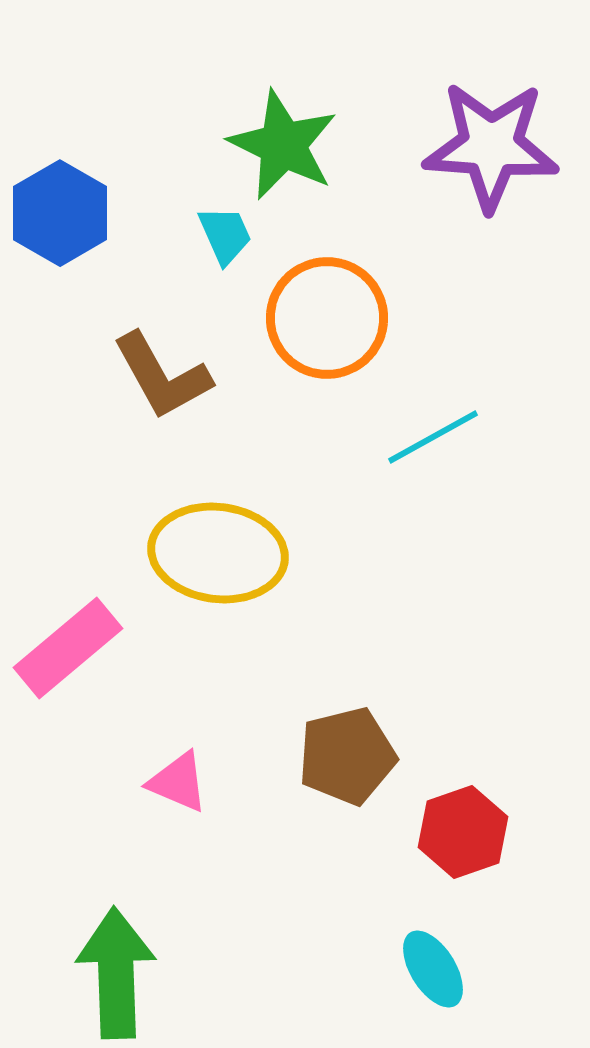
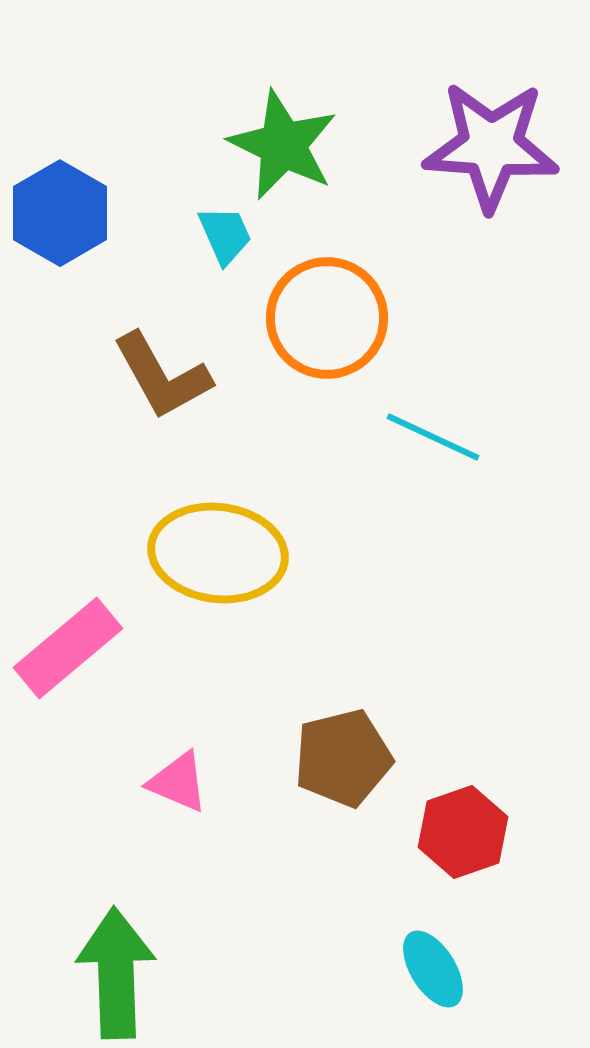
cyan line: rotated 54 degrees clockwise
brown pentagon: moved 4 px left, 2 px down
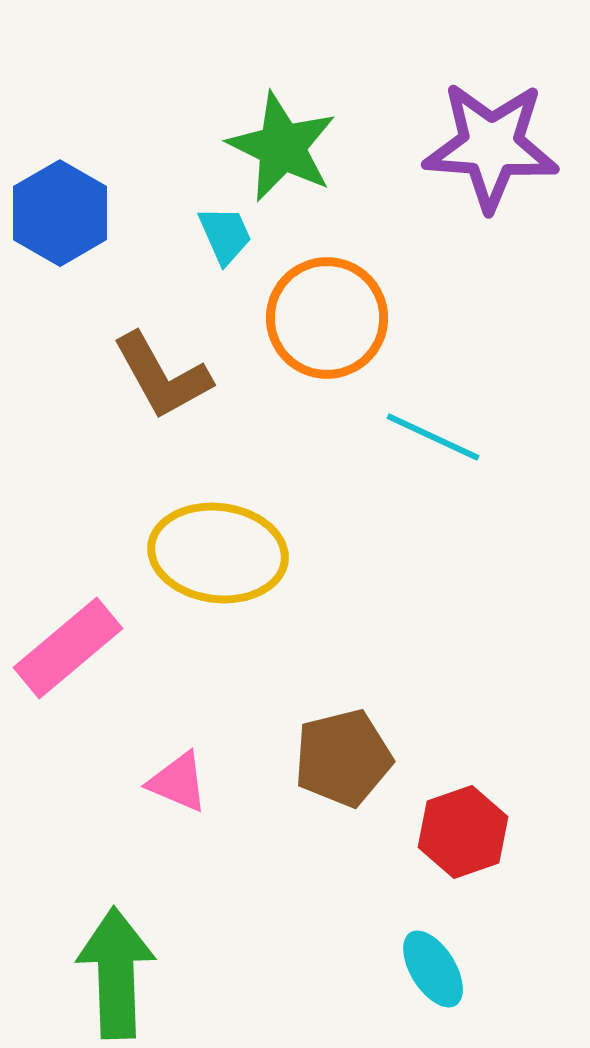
green star: moved 1 px left, 2 px down
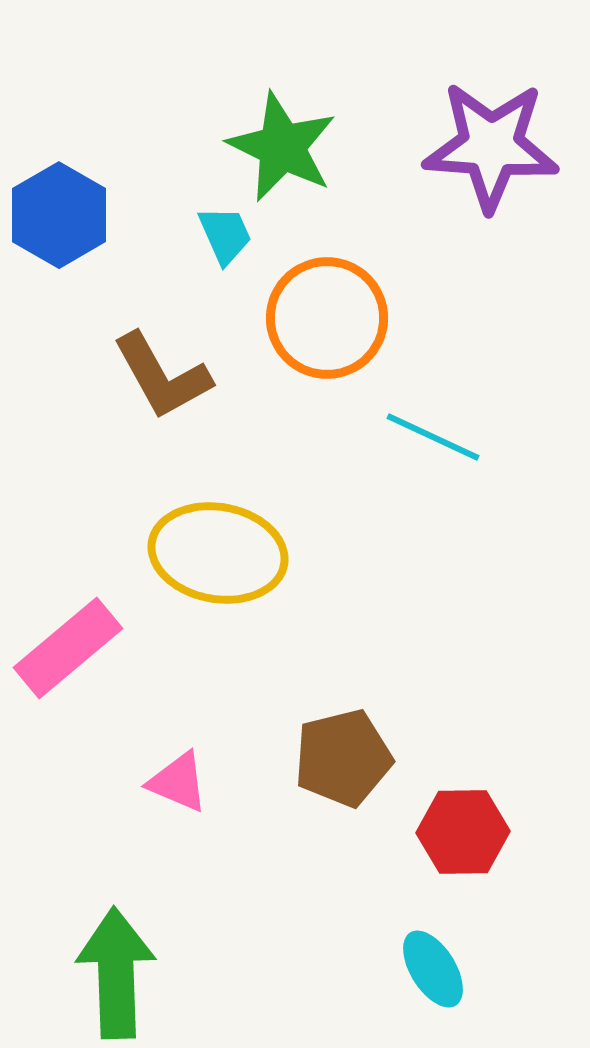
blue hexagon: moved 1 px left, 2 px down
yellow ellipse: rotated 3 degrees clockwise
red hexagon: rotated 18 degrees clockwise
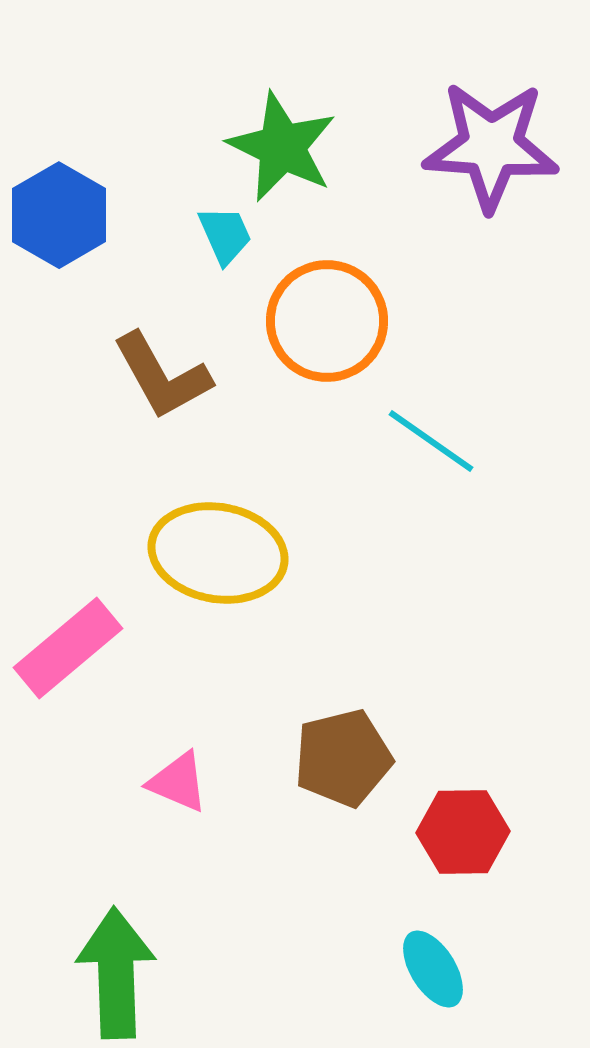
orange circle: moved 3 px down
cyan line: moved 2 px left, 4 px down; rotated 10 degrees clockwise
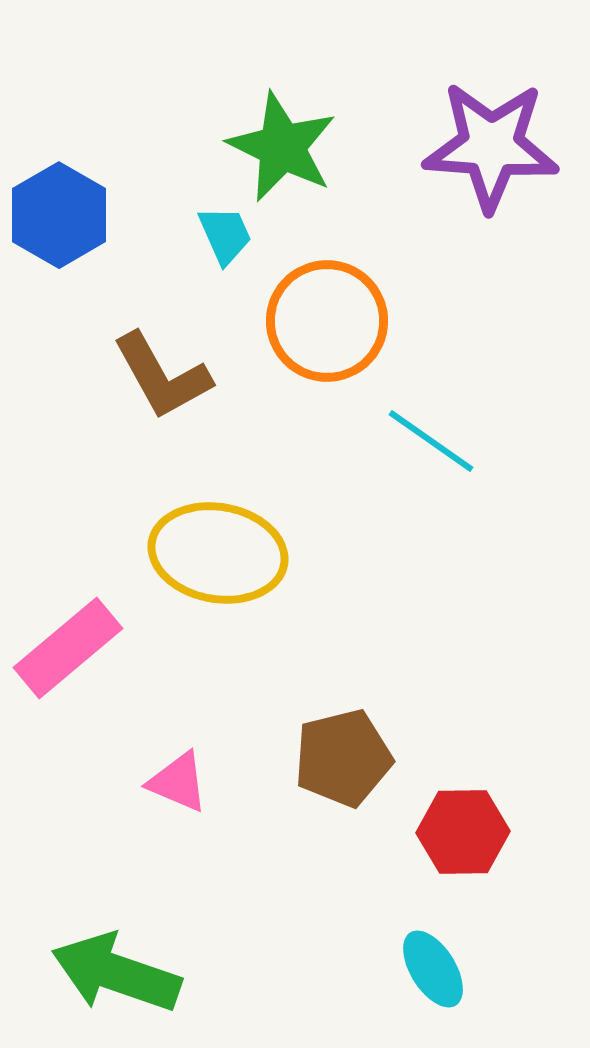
green arrow: rotated 69 degrees counterclockwise
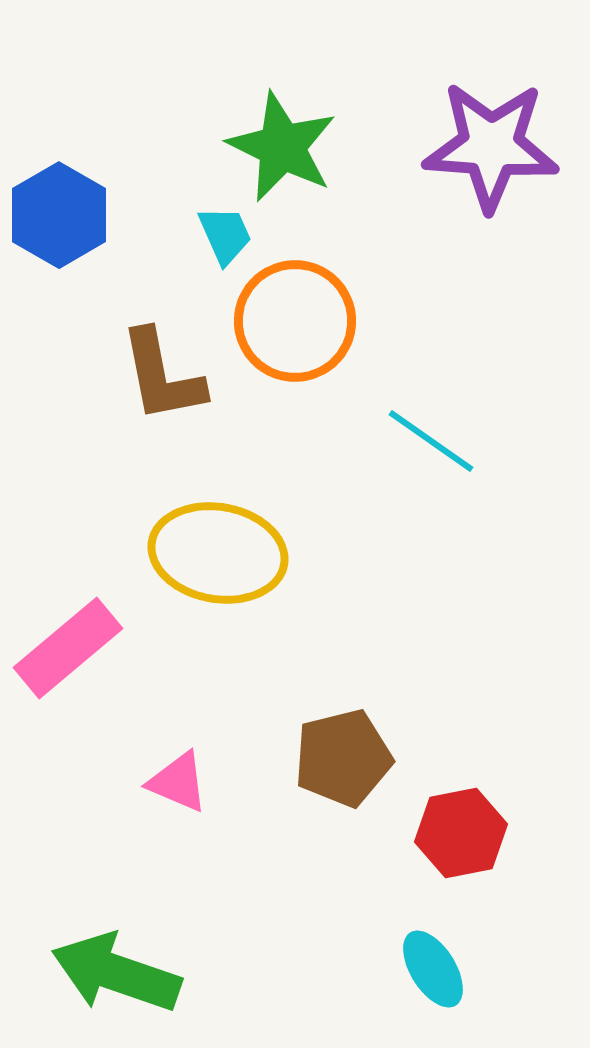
orange circle: moved 32 px left
brown L-shape: rotated 18 degrees clockwise
red hexagon: moved 2 px left, 1 px down; rotated 10 degrees counterclockwise
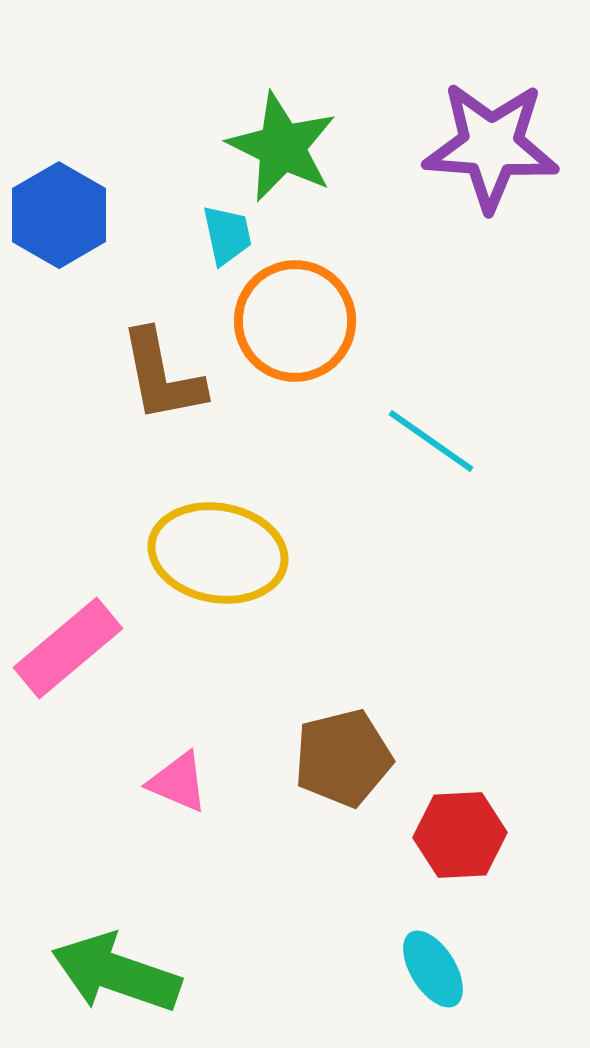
cyan trapezoid: moved 2 px right; rotated 12 degrees clockwise
red hexagon: moved 1 px left, 2 px down; rotated 8 degrees clockwise
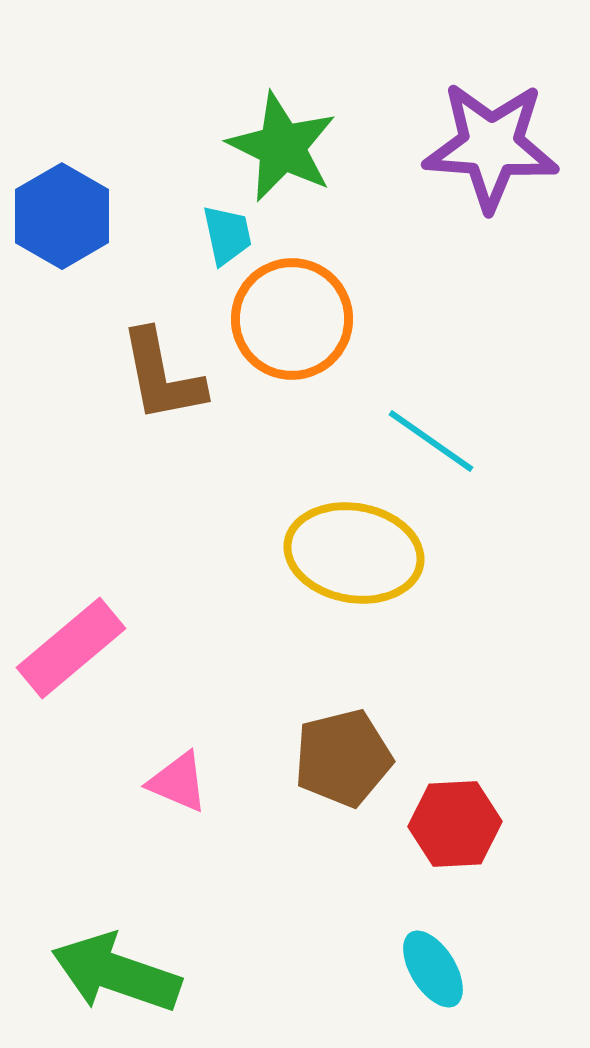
blue hexagon: moved 3 px right, 1 px down
orange circle: moved 3 px left, 2 px up
yellow ellipse: moved 136 px right
pink rectangle: moved 3 px right
red hexagon: moved 5 px left, 11 px up
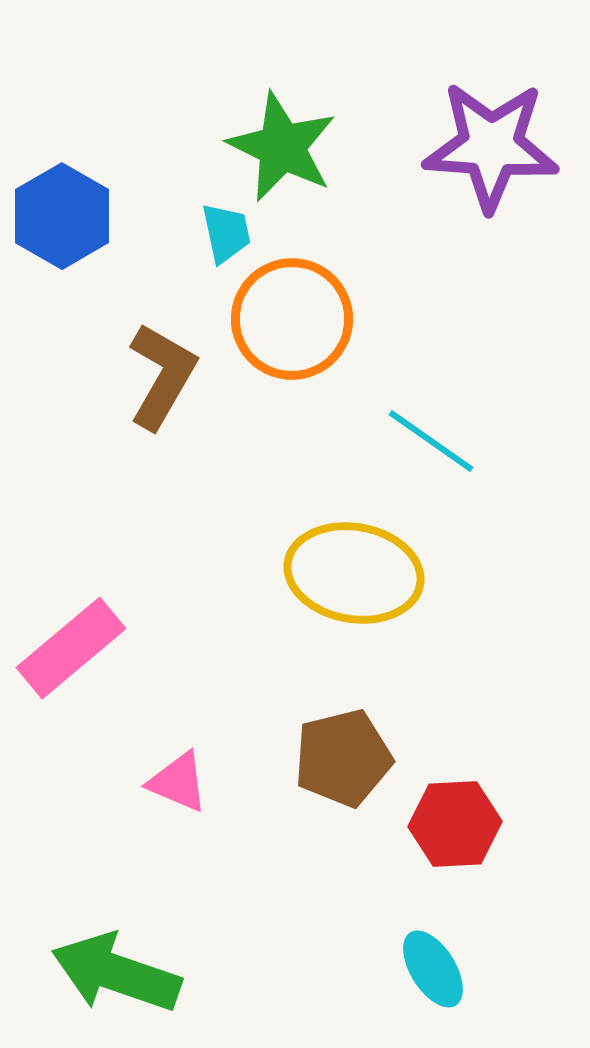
cyan trapezoid: moved 1 px left, 2 px up
brown L-shape: rotated 139 degrees counterclockwise
yellow ellipse: moved 20 px down
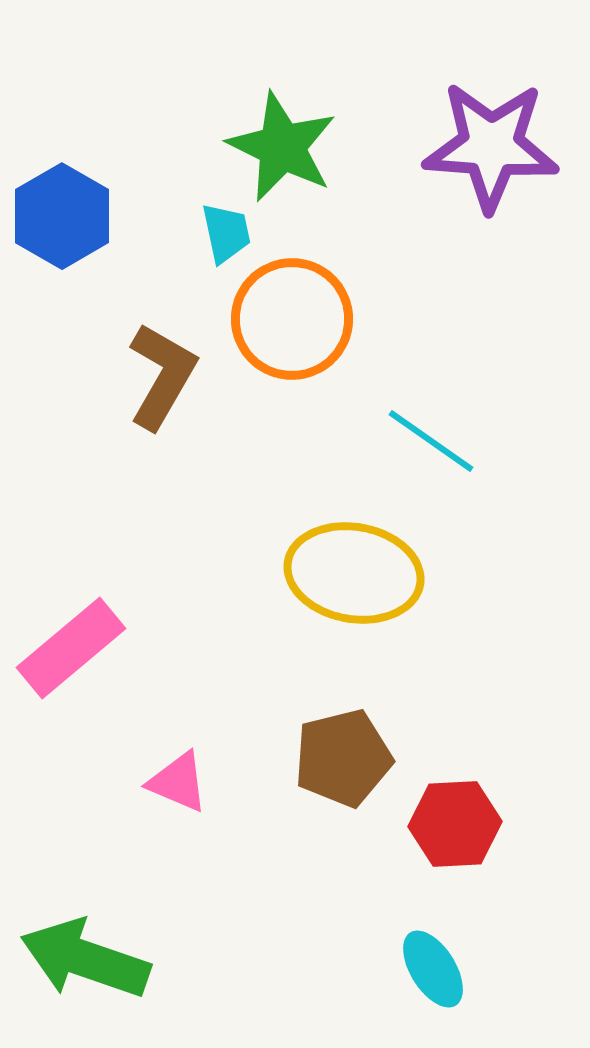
green arrow: moved 31 px left, 14 px up
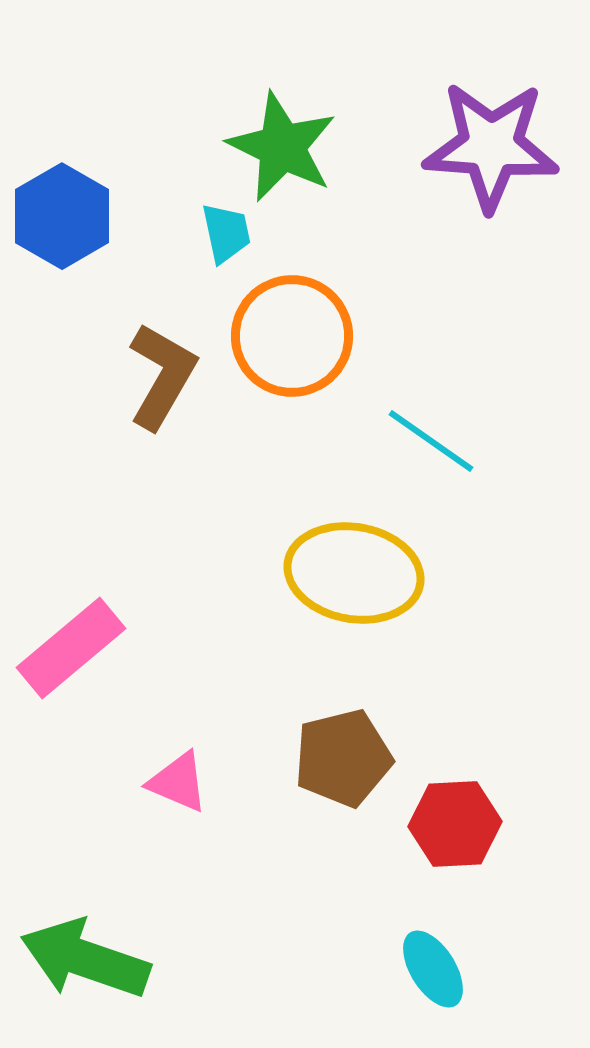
orange circle: moved 17 px down
